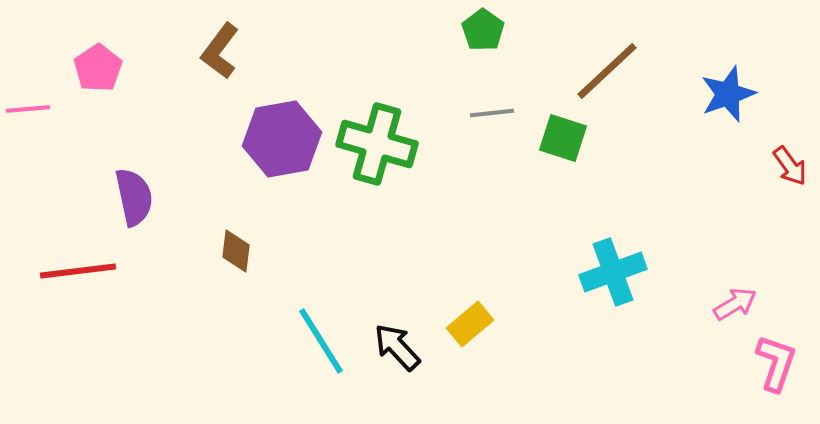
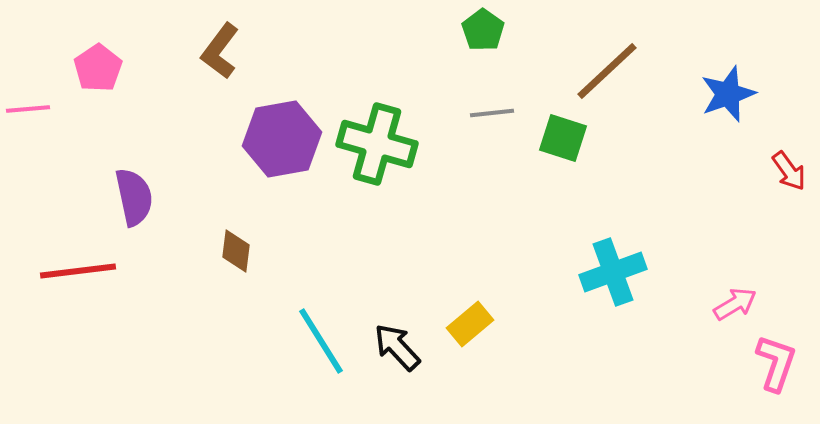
red arrow: moved 1 px left, 5 px down
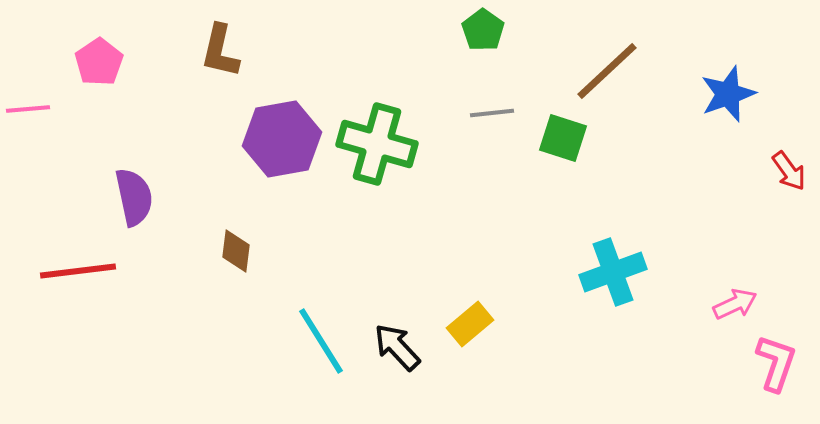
brown L-shape: rotated 24 degrees counterclockwise
pink pentagon: moved 1 px right, 6 px up
pink arrow: rotated 6 degrees clockwise
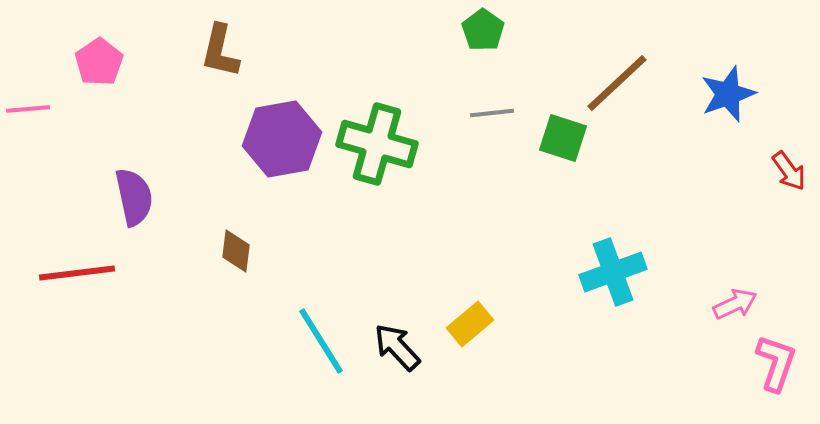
brown line: moved 10 px right, 12 px down
red line: moved 1 px left, 2 px down
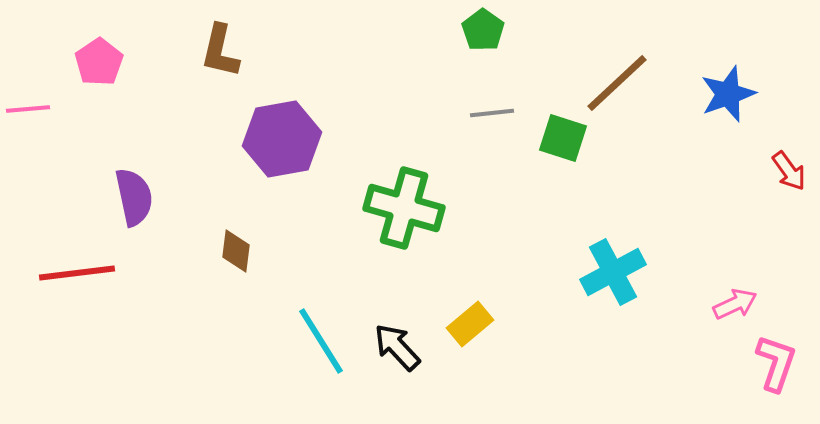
green cross: moved 27 px right, 64 px down
cyan cross: rotated 8 degrees counterclockwise
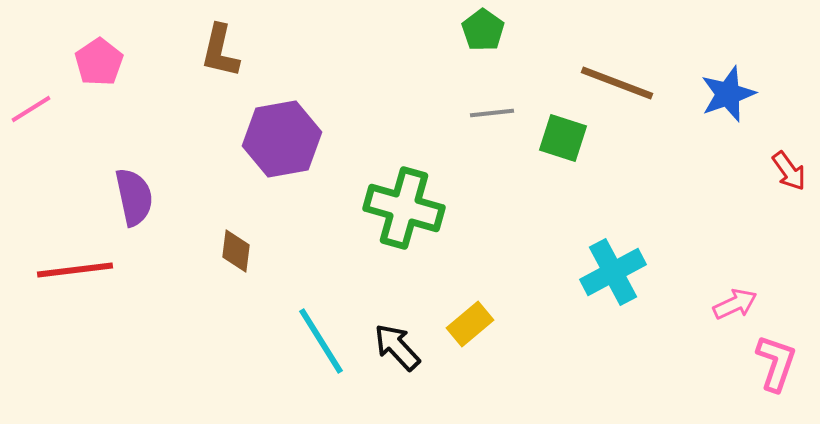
brown line: rotated 64 degrees clockwise
pink line: moved 3 px right; rotated 27 degrees counterclockwise
red line: moved 2 px left, 3 px up
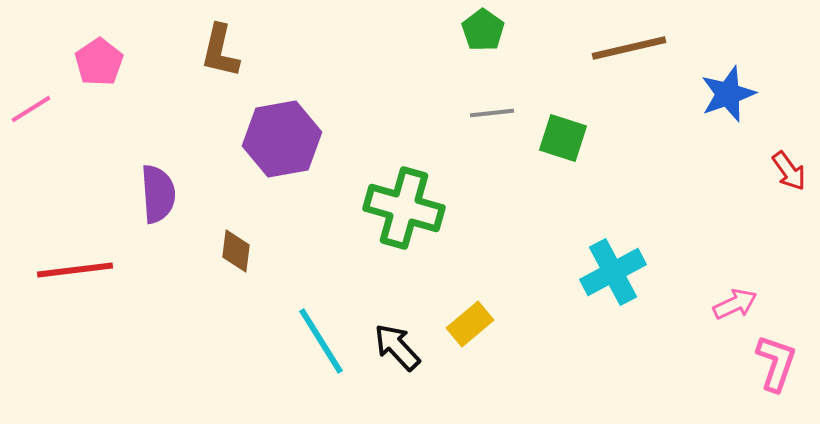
brown line: moved 12 px right, 35 px up; rotated 34 degrees counterclockwise
purple semicircle: moved 24 px right, 3 px up; rotated 8 degrees clockwise
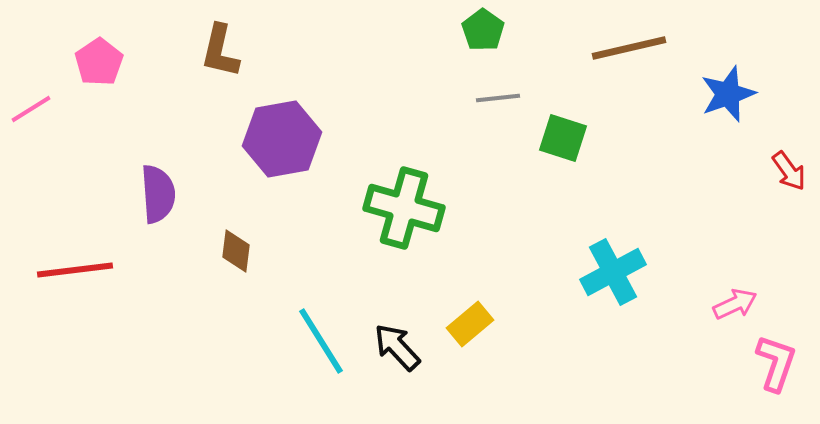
gray line: moved 6 px right, 15 px up
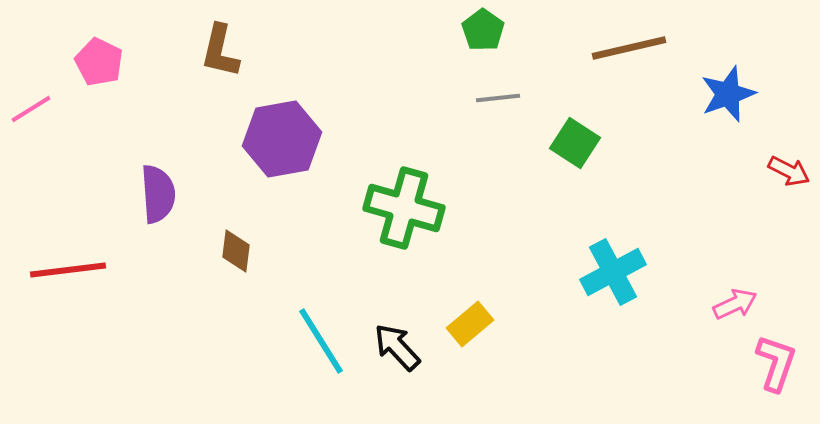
pink pentagon: rotated 12 degrees counterclockwise
green square: moved 12 px right, 5 px down; rotated 15 degrees clockwise
red arrow: rotated 27 degrees counterclockwise
red line: moved 7 px left
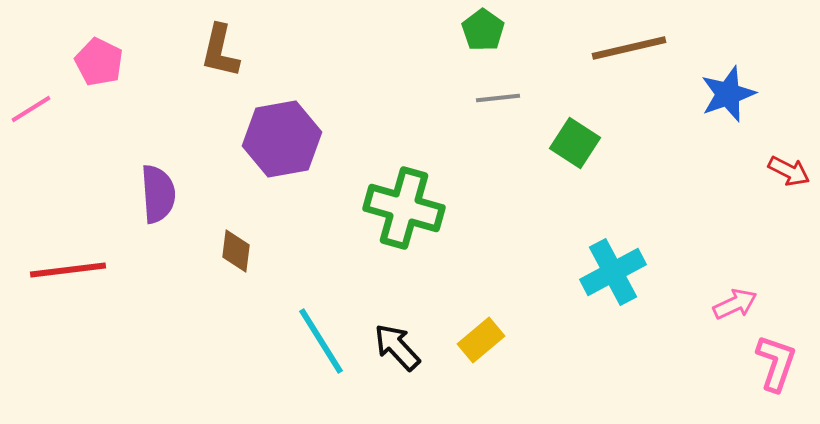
yellow rectangle: moved 11 px right, 16 px down
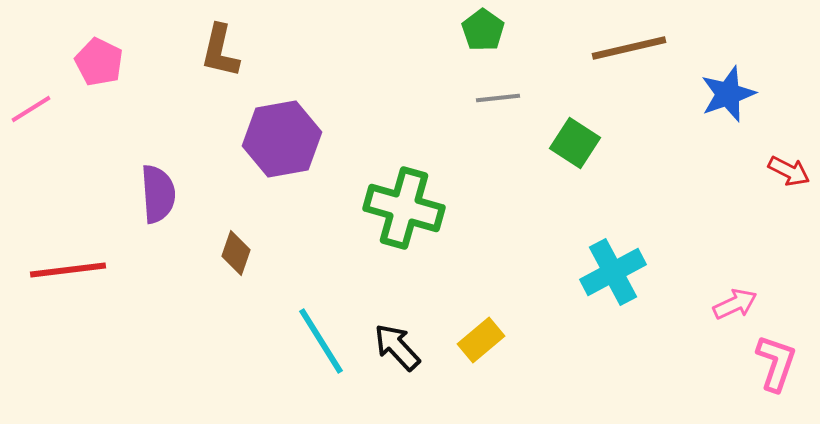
brown diamond: moved 2 px down; rotated 12 degrees clockwise
